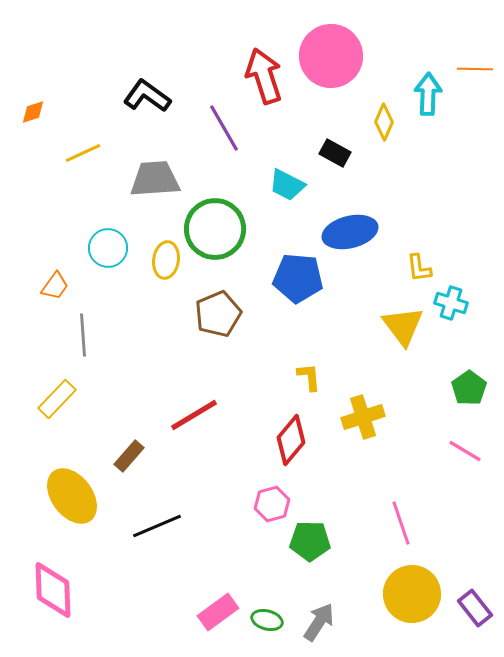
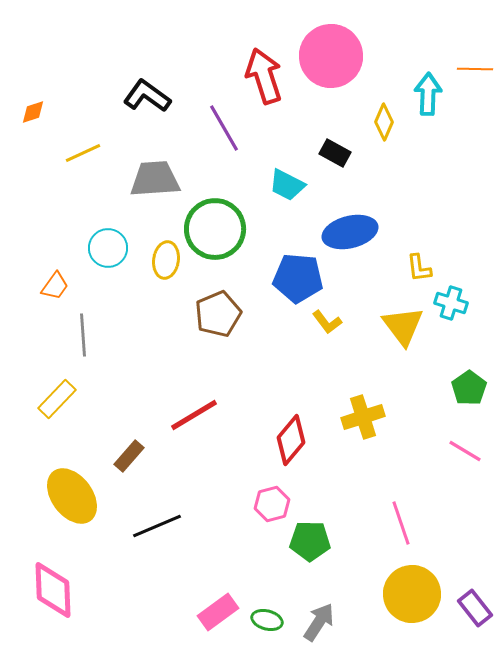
yellow L-shape at (309, 377): moved 18 px right, 55 px up; rotated 148 degrees clockwise
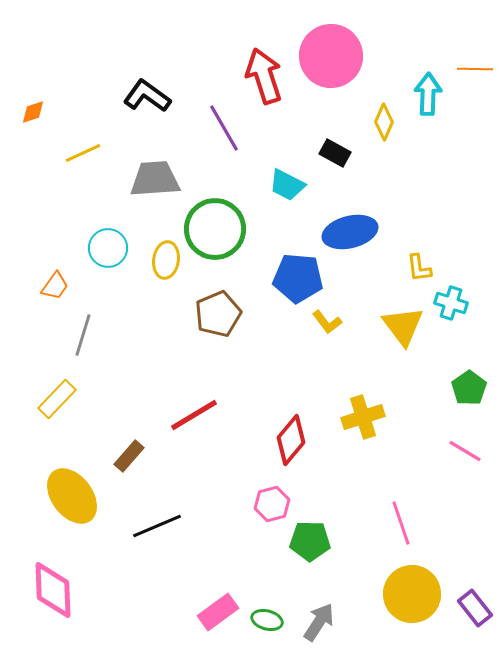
gray line at (83, 335): rotated 21 degrees clockwise
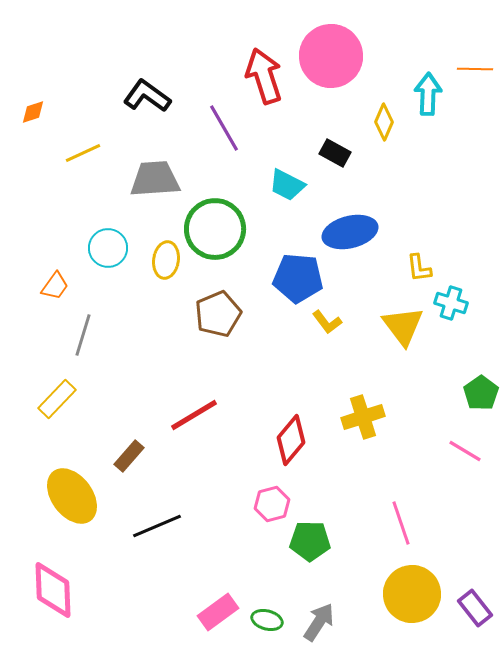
green pentagon at (469, 388): moved 12 px right, 5 px down
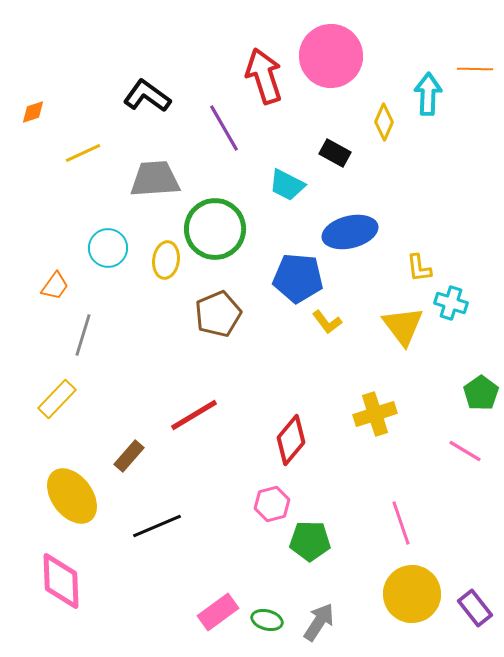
yellow cross at (363, 417): moved 12 px right, 3 px up
pink diamond at (53, 590): moved 8 px right, 9 px up
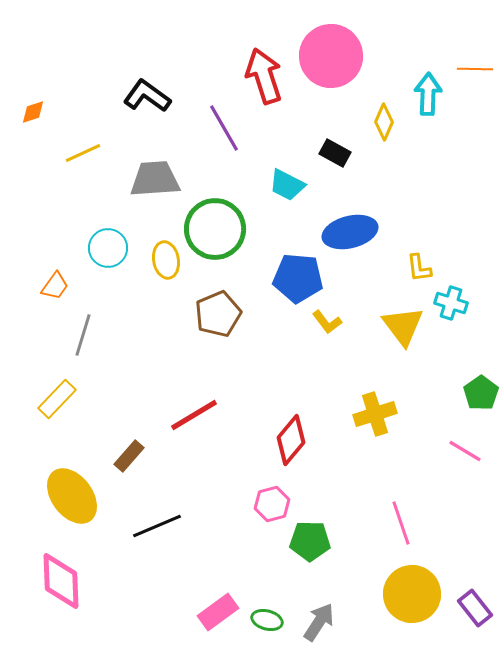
yellow ellipse at (166, 260): rotated 18 degrees counterclockwise
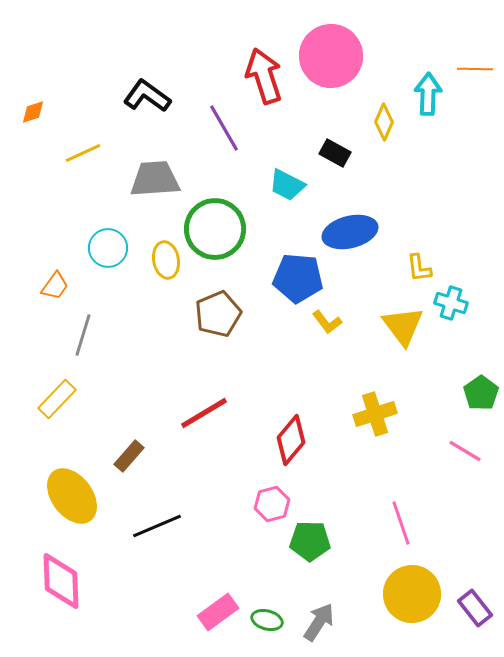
red line at (194, 415): moved 10 px right, 2 px up
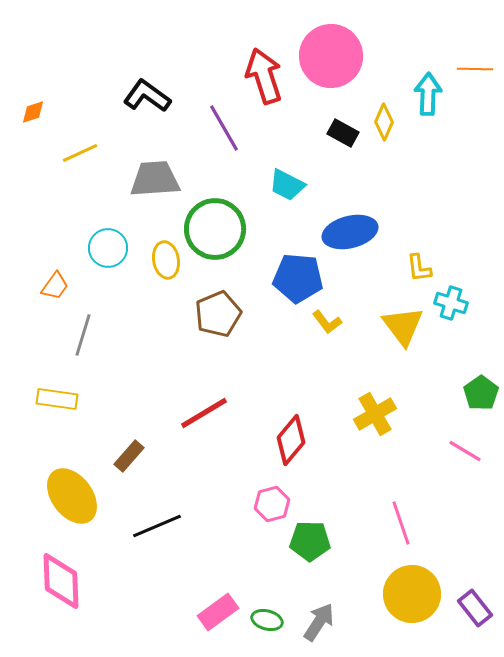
yellow line at (83, 153): moved 3 px left
black rectangle at (335, 153): moved 8 px right, 20 px up
yellow rectangle at (57, 399): rotated 54 degrees clockwise
yellow cross at (375, 414): rotated 12 degrees counterclockwise
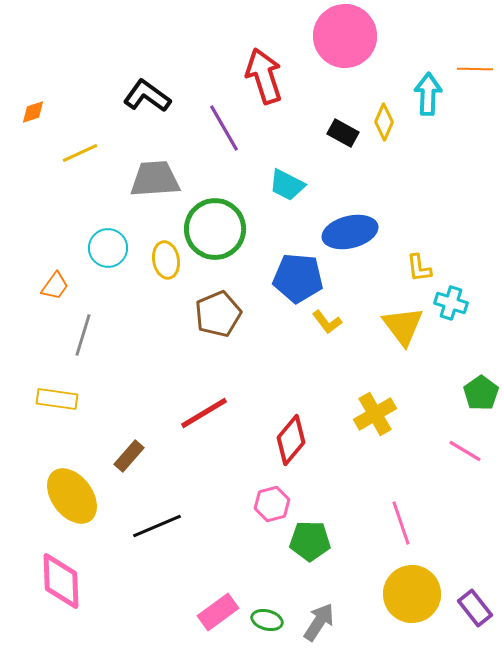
pink circle at (331, 56): moved 14 px right, 20 px up
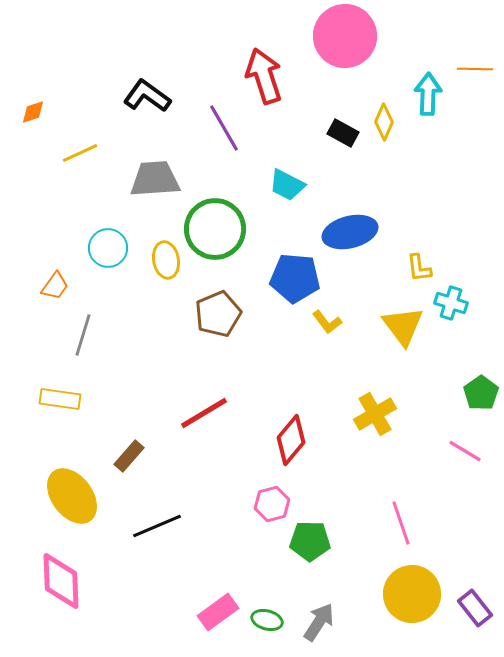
blue pentagon at (298, 278): moved 3 px left
yellow rectangle at (57, 399): moved 3 px right
